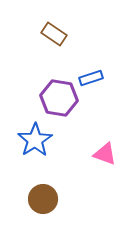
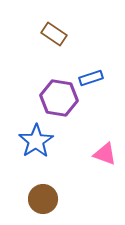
blue star: moved 1 px right, 1 px down
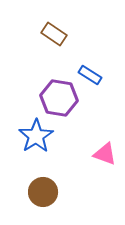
blue rectangle: moved 1 px left, 3 px up; rotated 50 degrees clockwise
blue star: moved 5 px up
brown circle: moved 7 px up
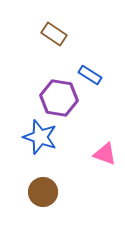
blue star: moved 4 px right, 1 px down; rotated 20 degrees counterclockwise
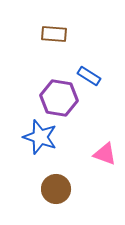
brown rectangle: rotated 30 degrees counterclockwise
blue rectangle: moved 1 px left, 1 px down
brown circle: moved 13 px right, 3 px up
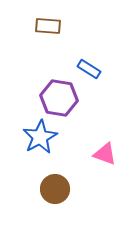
brown rectangle: moved 6 px left, 8 px up
blue rectangle: moved 7 px up
blue star: rotated 24 degrees clockwise
brown circle: moved 1 px left
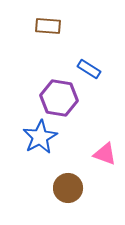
brown circle: moved 13 px right, 1 px up
